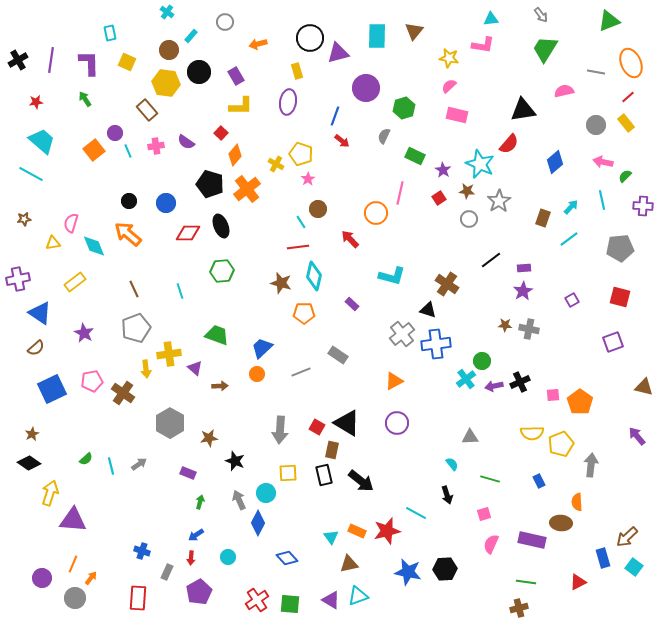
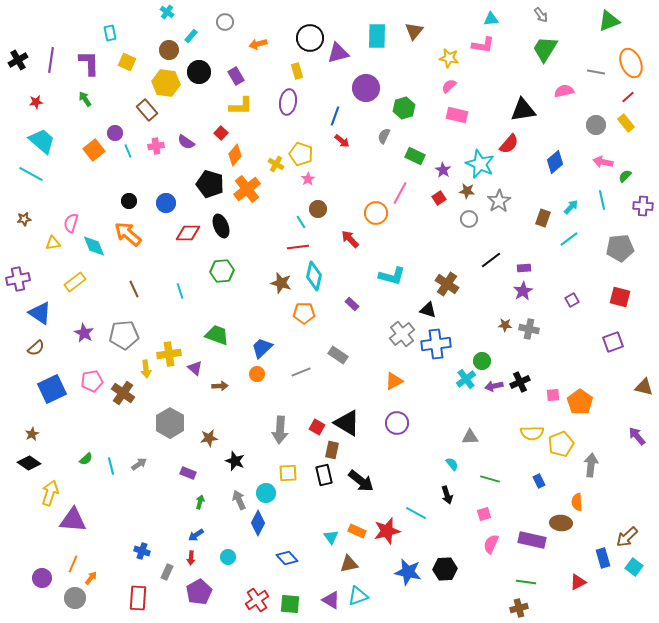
pink line at (400, 193): rotated 15 degrees clockwise
gray pentagon at (136, 328): moved 12 px left, 7 px down; rotated 16 degrees clockwise
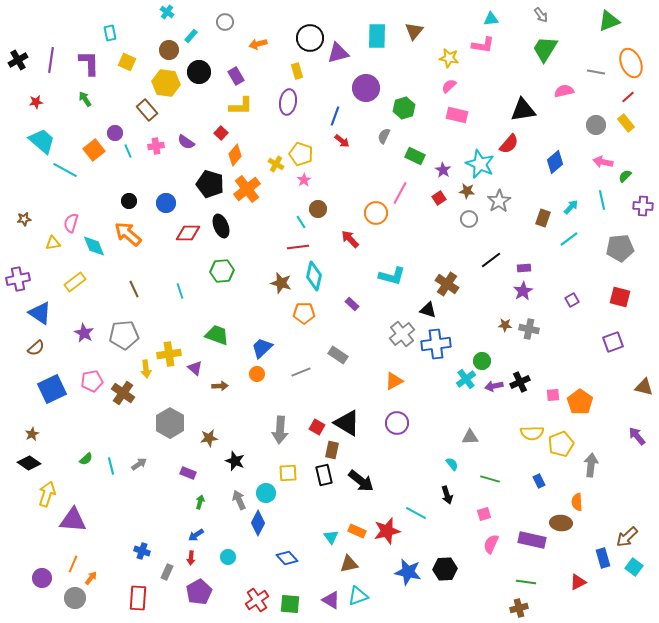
cyan line at (31, 174): moved 34 px right, 4 px up
pink star at (308, 179): moved 4 px left, 1 px down
yellow arrow at (50, 493): moved 3 px left, 1 px down
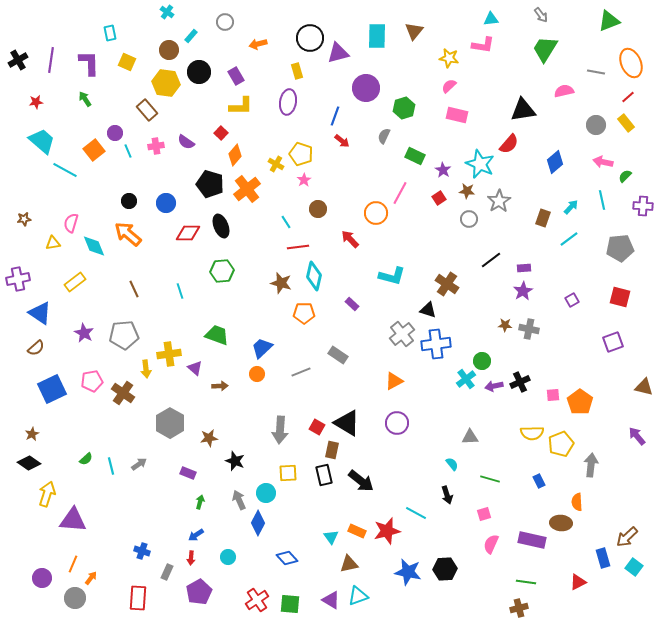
cyan line at (301, 222): moved 15 px left
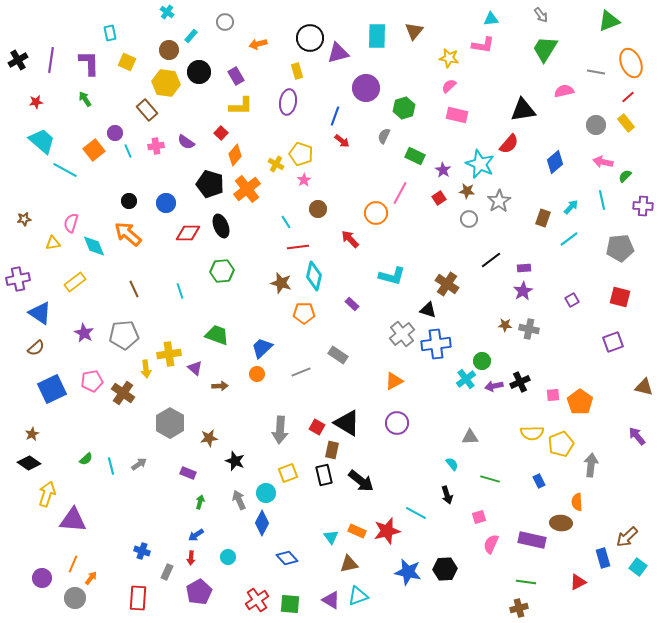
yellow square at (288, 473): rotated 18 degrees counterclockwise
pink square at (484, 514): moved 5 px left, 3 px down
blue diamond at (258, 523): moved 4 px right
cyan square at (634, 567): moved 4 px right
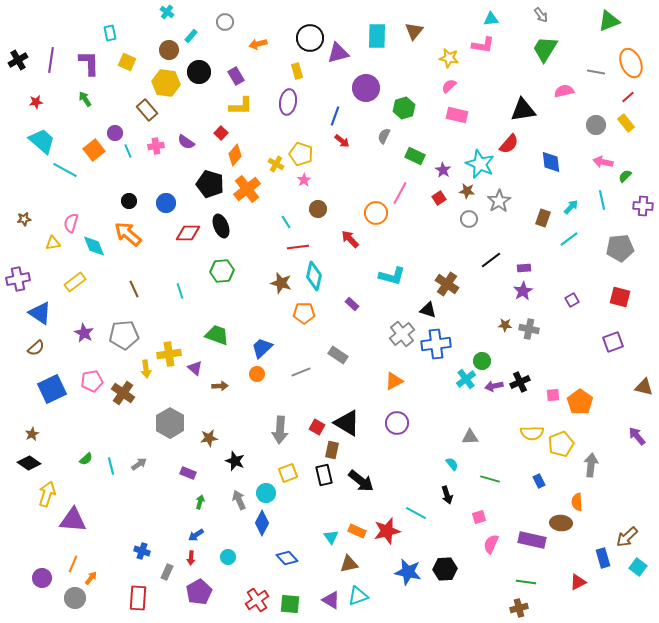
blue diamond at (555, 162): moved 4 px left; rotated 55 degrees counterclockwise
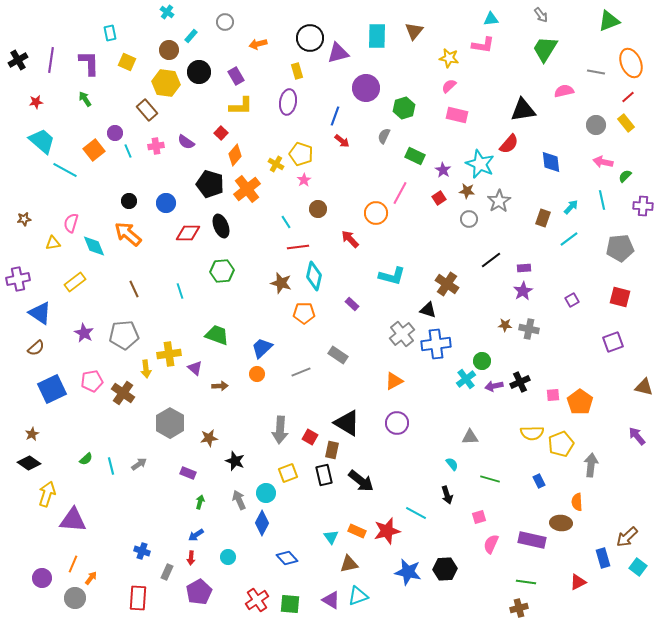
red square at (317, 427): moved 7 px left, 10 px down
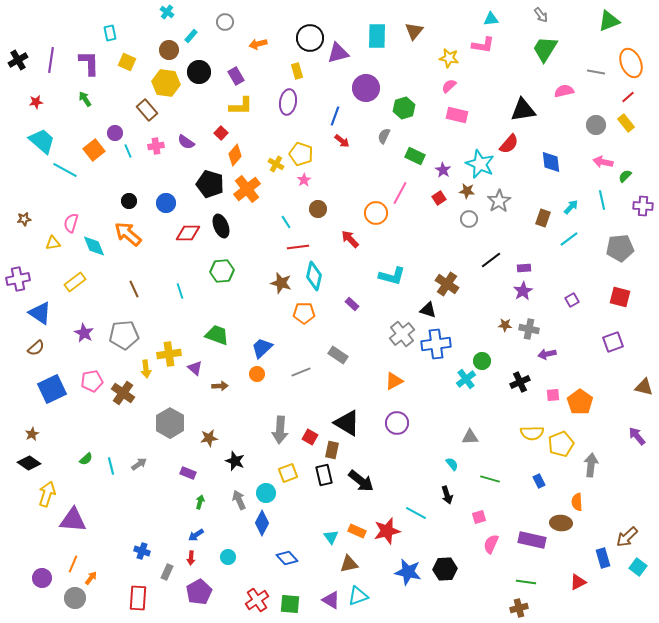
purple arrow at (494, 386): moved 53 px right, 32 px up
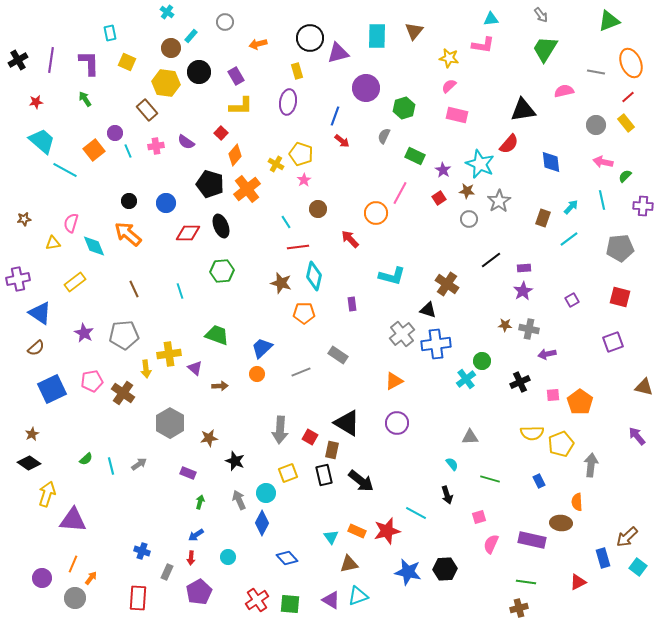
brown circle at (169, 50): moved 2 px right, 2 px up
purple rectangle at (352, 304): rotated 40 degrees clockwise
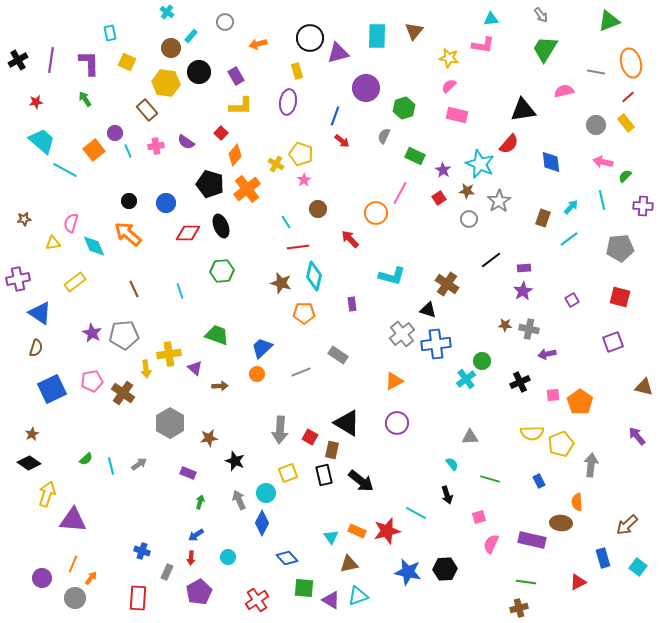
orange ellipse at (631, 63): rotated 8 degrees clockwise
purple star at (84, 333): moved 8 px right
brown semicircle at (36, 348): rotated 30 degrees counterclockwise
brown arrow at (627, 537): moved 12 px up
green square at (290, 604): moved 14 px right, 16 px up
